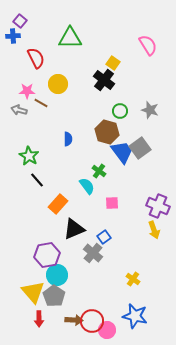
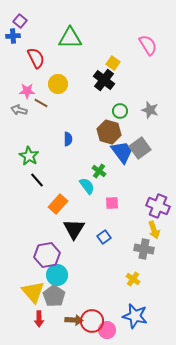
brown hexagon: moved 2 px right
black triangle: rotated 35 degrees counterclockwise
gray cross: moved 51 px right, 4 px up; rotated 30 degrees counterclockwise
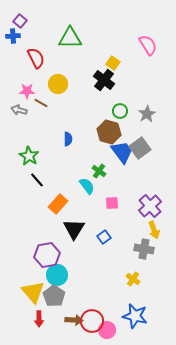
gray star: moved 3 px left, 4 px down; rotated 24 degrees clockwise
purple cross: moved 8 px left; rotated 25 degrees clockwise
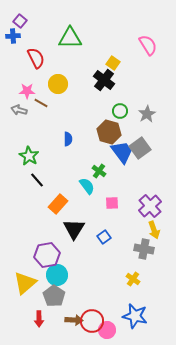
yellow triangle: moved 8 px left, 9 px up; rotated 30 degrees clockwise
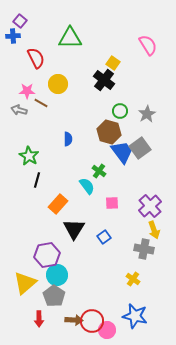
black line: rotated 56 degrees clockwise
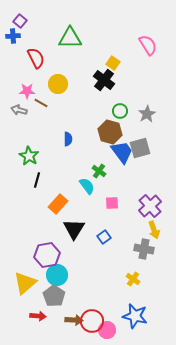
brown hexagon: moved 1 px right
gray square: rotated 20 degrees clockwise
red arrow: moved 1 px left, 3 px up; rotated 84 degrees counterclockwise
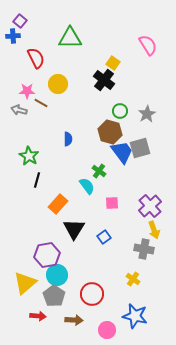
red circle: moved 27 px up
